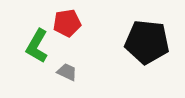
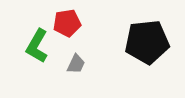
black pentagon: rotated 12 degrees counterclockwise
gray trapezoid: moved 9 px right, 8 px up; rotated 90 degrees clockwise
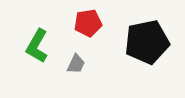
red pentagon: moved 21 px right
black pentagon: rotated 6 degrees counterclockwise
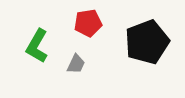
black pentagon: rotated 9 degrees counterclockwise
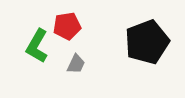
red pentagon: moved 21 px left, 3 px down
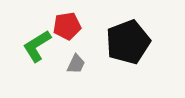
black pentagon: moved 19 px left
green L-shape: rotated 28 degrees clockwise
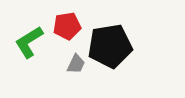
black pentagon: moved 18 px left, 4 px down; rotated 12 degrees clockwise
green L-shape: moved 8 px left, 4 px up
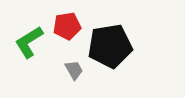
gray trapezoid: moved 2 px left, 6 px down; rotated 55 degrees counterclockwise
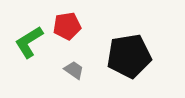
black pentagon: moved 19 px right, 10 px down
gray trapezoid: rotated 25 degrees counterclockwise
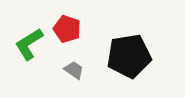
red pentagon: moved 3 px down; rotated 28 degrees clockwise
green L-shape: moved 2 px down
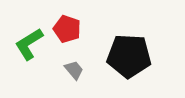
black pentagon: rotated 12 degrees clockwise
gray trapezoid: rotated 15 degrees clockwise
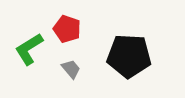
green L-shape: moved 5 px down
gray trapezoid: moved 3 px left, 1 px up
